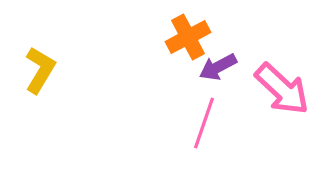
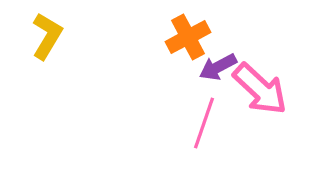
yellow L-shape: moved 7 px right, 34 px up
pink arrow: moved 22 px left
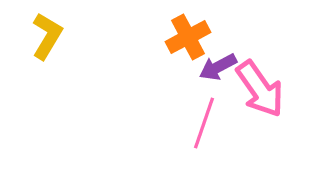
pink arrow: rotated 12 degrees clockwise
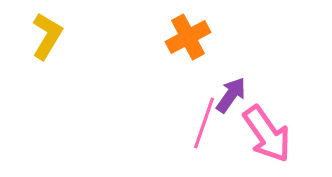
purple arrow: moved 13 px right, 28 px down; rotated 153 degrees clockwise
pink arrow: moved 7 px right, 45 px down
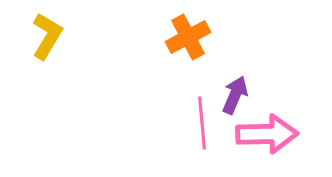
purple arrow: moved 4 px right; rotated 12 degrees counterclockwise
pink line: moved 2 px left; rotated 24 degrees counterclockwise
pink arrow: rotated 56 degrees counterclockwise
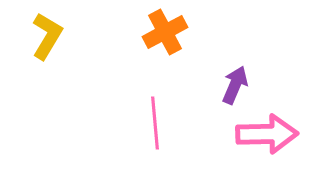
orange cross: moved 23 px left, 5 px up
purple arrow: moved 10 px up
pink line: moved 47 px left
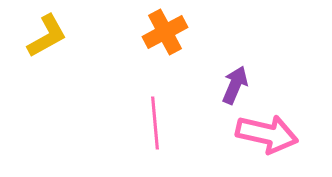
yellow L-shape: rotated 30 degrees clockwise
pink arrow: rotated 14 degrees clockwise
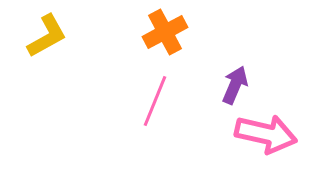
pink line: moved 22 px up; rotated 27 degrees clockwise
pink arrow: moved 1 px left
